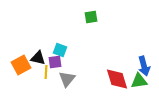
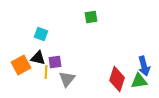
cyan square: moved 19 px left, 16 px up
red diamond: rotated 35 degrees clockwise
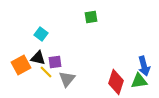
cyan square: rotated 16 degrees clockwise
yellow line: rotated 48 degrees counterclockwise
red diamond: moved 1 px left, 3 px down
